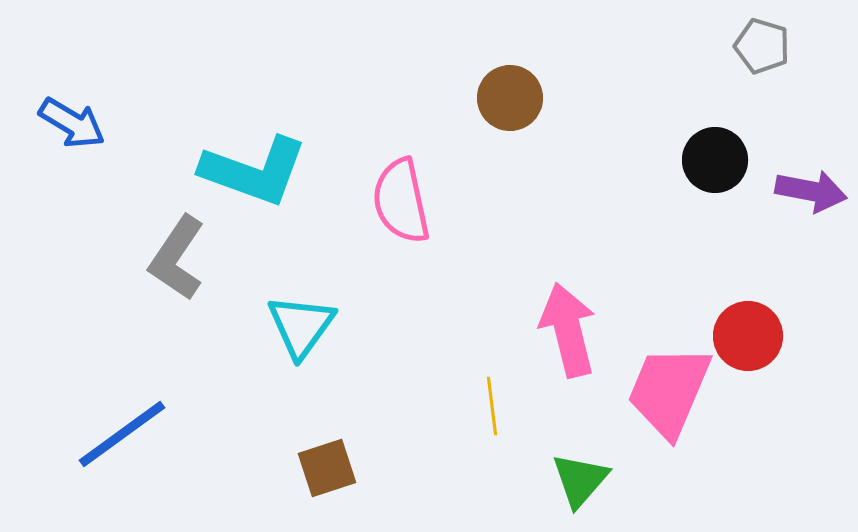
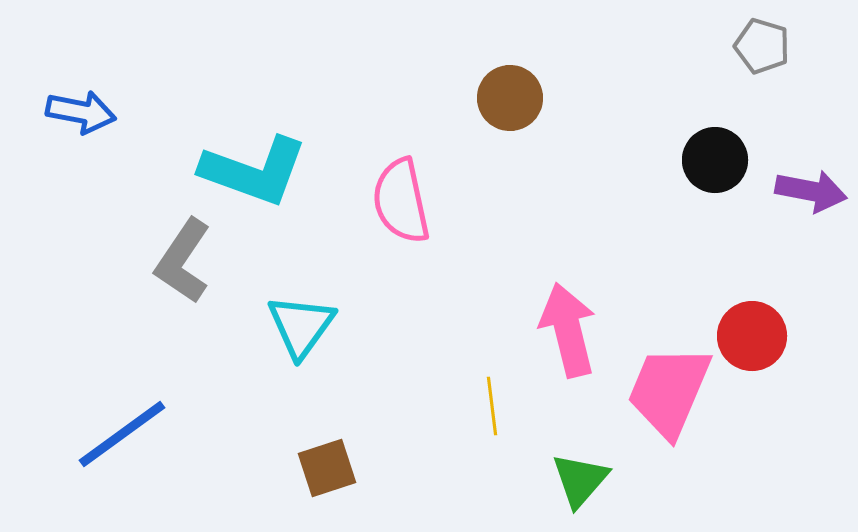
blue arrow: moved 9 px right, 11 px up; rotated 20 degrees counterclockwise
gray L-shape: moved 6 px right, 3 px down
red circle: moved 4 px right
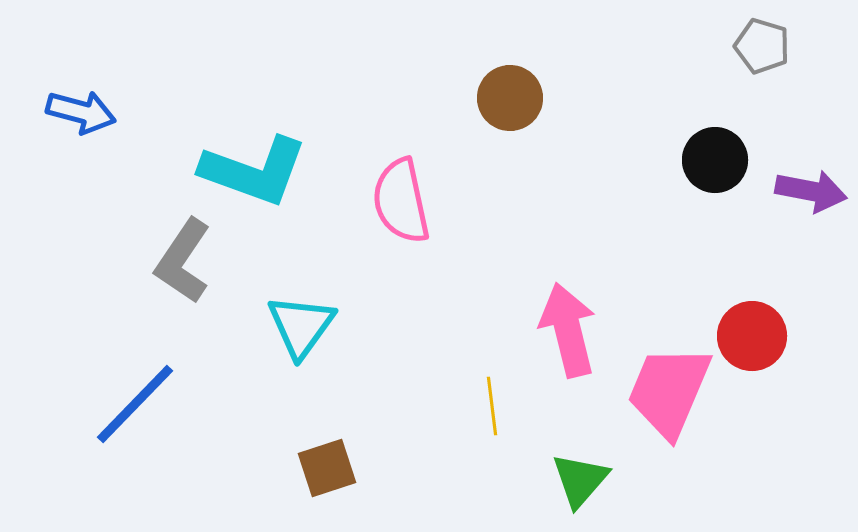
blue arrow: rotated 4 degrees clockwise
blue line: moved 13 px right, 30 px up; rotated 10 degrees counterclockwise
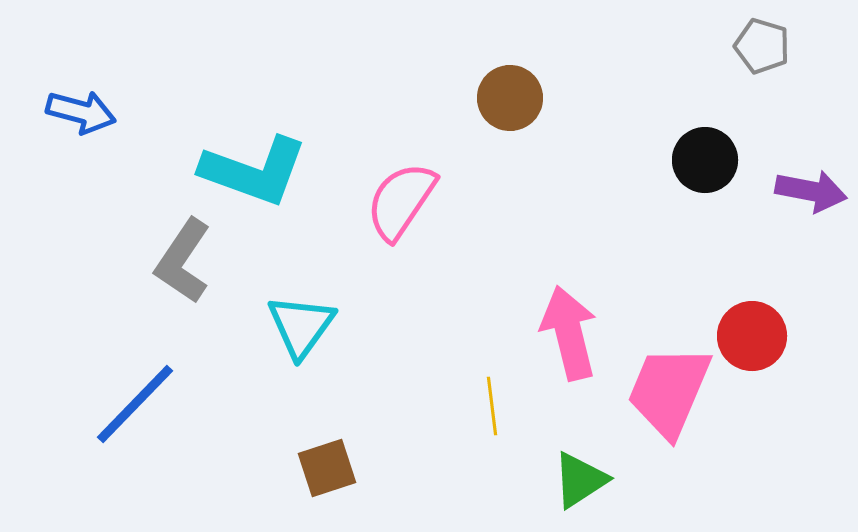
black circle: moved 10 px left
pink semicircle: rotated 46 degrees clockwise
pink arrow: moved 1 px right, 3 px down
green triangle: rotated 16 degrees clockwise
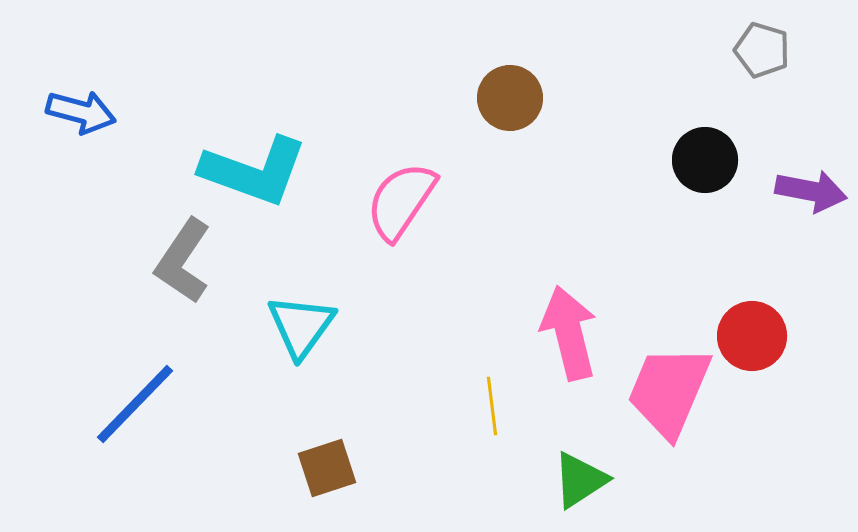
gray pentagon: moved 4 px down
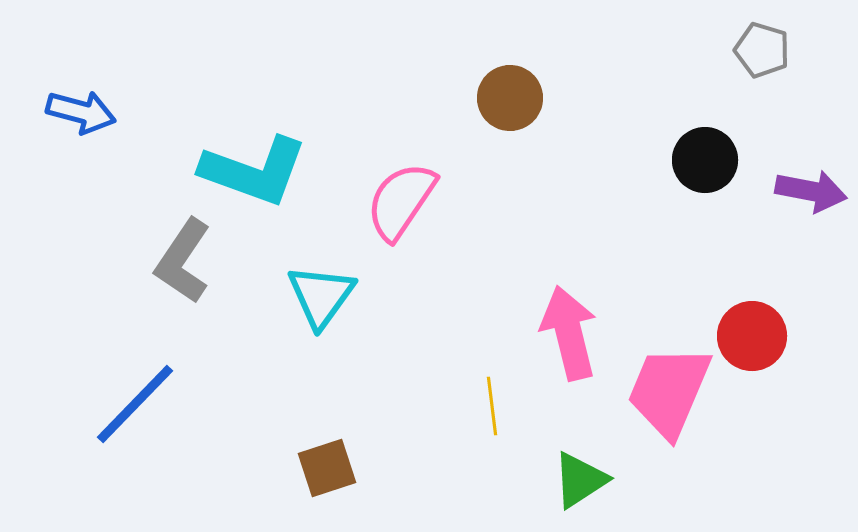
cyan triangle: moved 20 px right, 30 px up
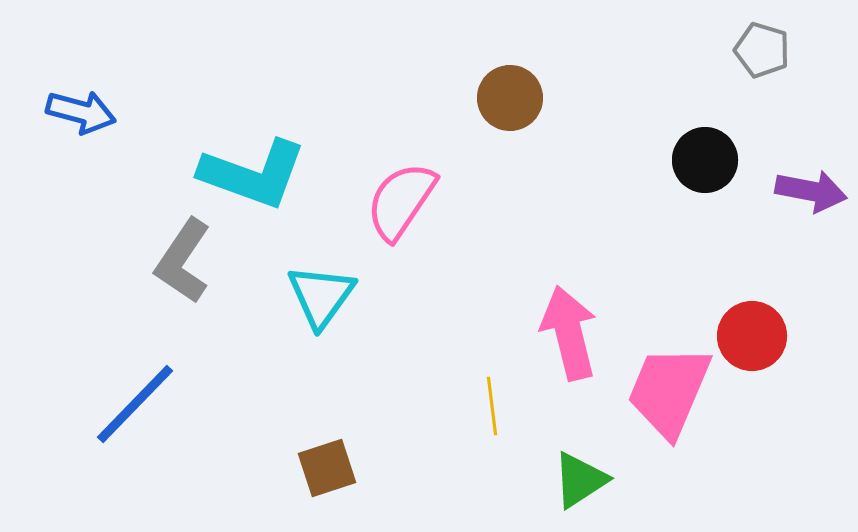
cyan L-shape: moved 1 px left, 3 px down
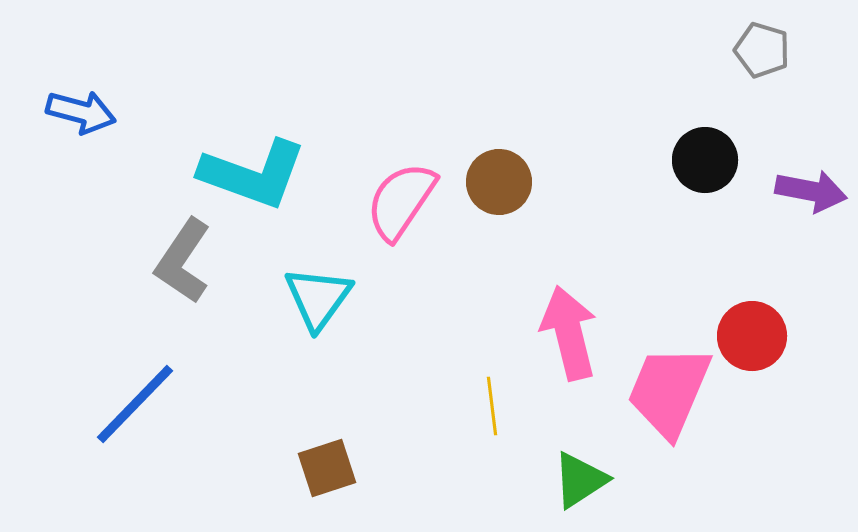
brown circle: moved 11 px left, 84 px down
cyan triangle: moved 3 px left, 2 px down
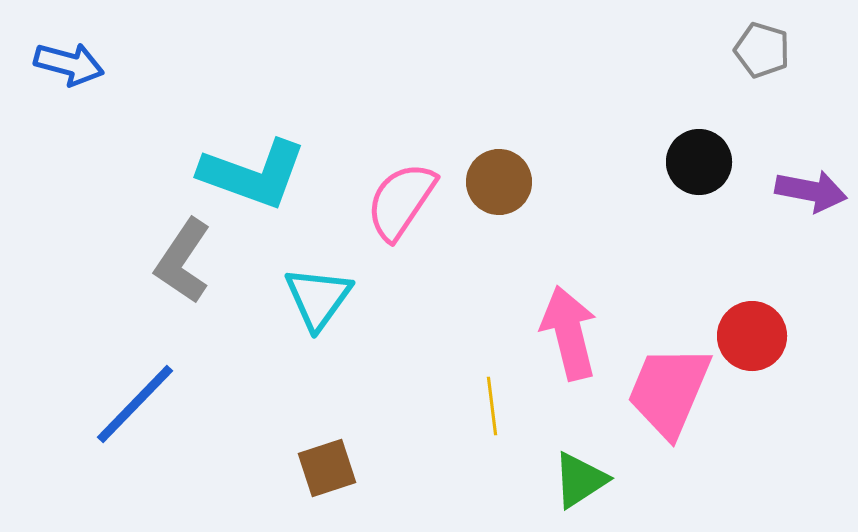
blue arrow: moved 12 px left, 48 px up
black circle: moved 6 px left, 2 px down
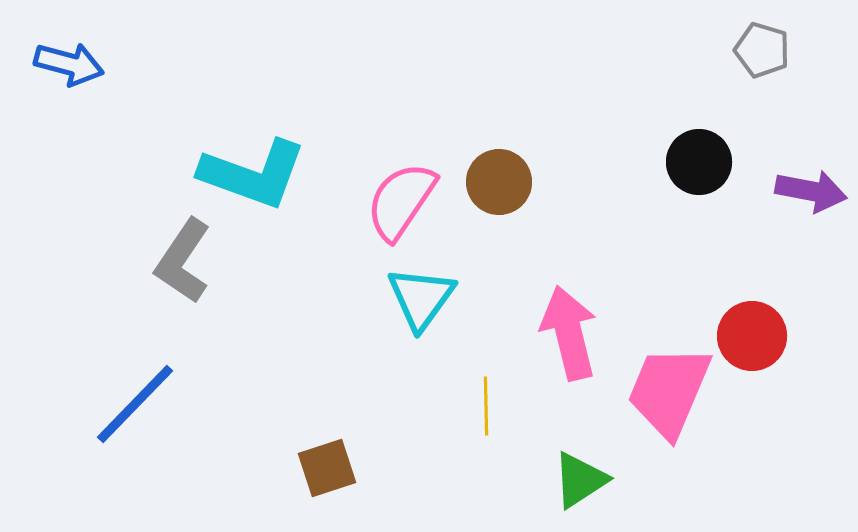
cyan triangle: moved 103 px right
yellow line: moved 6 px left; rotated 6 degrees clockwise
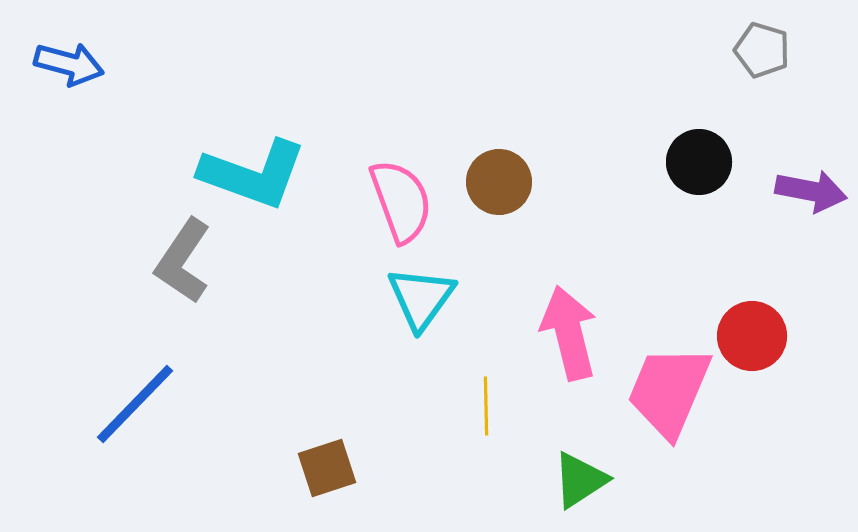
pink semicircle: rotated 126 degrees clockwise
